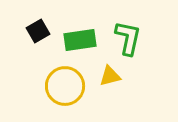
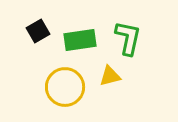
yellow circle: moved 1 px down
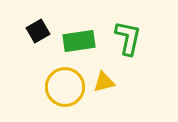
green rectangle: moved 1 px left, 1 px down
yellow triangle: moved 6 px left, 6 px down
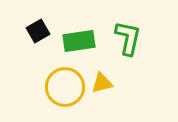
yellow triangle: moved 2 px left, 1 px down
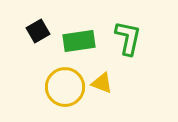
yellow triangle: rotated 35 degrees clockwise
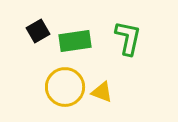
green rectangle: moved 4 px left
yellow triangle: moved 9 px down
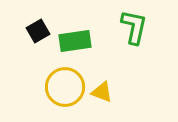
green L-shape: moved 6 px right, 11 px up
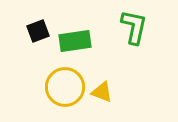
black square: rotated 10 degrees clockwise
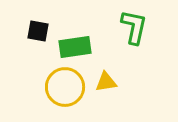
black square: rotated 30 degrees clockwise
green rectangle: moved 6 px down
yellow triangle: moved 4 px right, 10 px up; rotated 30 degrees counterclockwise
